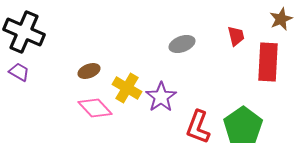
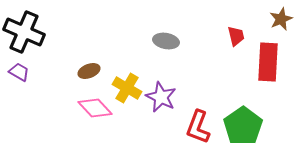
gray ellipse: moved 16 px left, 3 px up; rotated 30 degrees clockwise
purple star: rotated 12 degrees counterclockwise
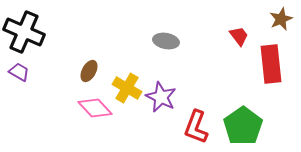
red trapezoid: moved 3 px right; rotated 25 degrees counterclockwise
red rectangle: moved 3 px right, 2 px down; rotated 9 degrees counterclockwise
brown ellipse: rotated 40 degrees counterclockwise
red L-shape: moved 2 px left
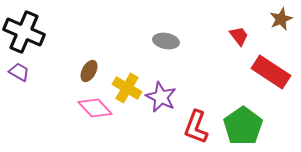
red rectangle: moved 8 px down; rotated 51 degrees counterclockwise
